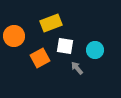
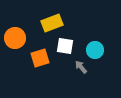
yellow rectangle: moved 1 px right
orange circle: moved 1 px right, 2 px down
orange square: rotated 12 degrees clockwise
gray arrow: moved 4 px right, 1 px up
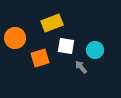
white square: moved 1 px right
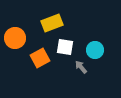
white square: moved 1 px left, 1 px down
orange square: rotated 12 degrees counterclockwise
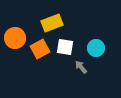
cyan circle: moved 1 px right, 2 px up
orange square: moved 9 px up
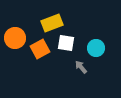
white square: moved 1 px right, 4 px up
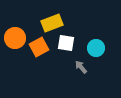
orange square: moved 1 px left, 2 px up
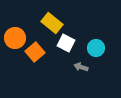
yellow rectangle: rotated 60 degrees clockwise
white square: rotated 18 degrees clockwise
orange square: moved 4 px left, 5 px down; rotated 12 degrees counterclockwise
gray arrow: rotated 32 degrees counterclockwise
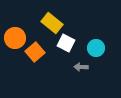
gray arrow: rotated 16 degrees counterclockwise
